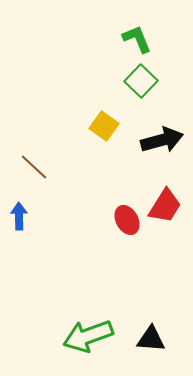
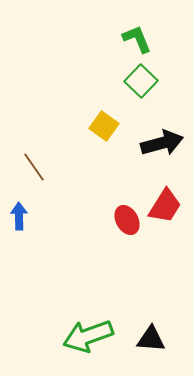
black arrow: moved 3 px down
brown line: rotated 12 degrees clockwise
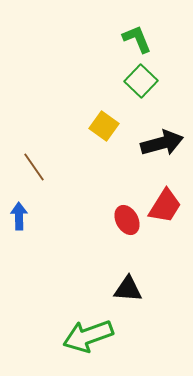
black triangle: moved 23 px left, 50 px up
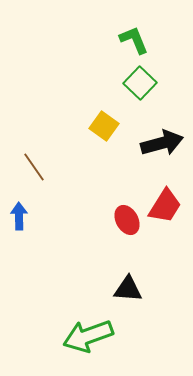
green L-shape: moved 3 px left, 1 px down
green square: moved 1 px left, 2 px down
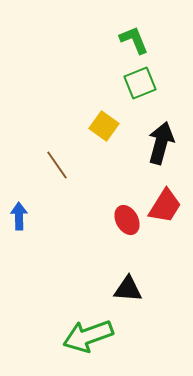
green square: rotated 24 degrees clockwise
black arrow: moved 1 px left; rotated 60 degrees counterclockwise
brown line: moved 23 px right, 2 px up
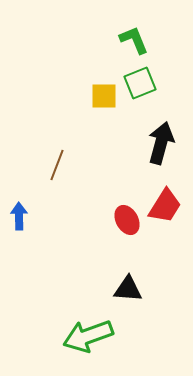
yellow square: moved 30 px up; rotated 36 degrees counterclockwise
brown line: rotated 56 degrees clockwise
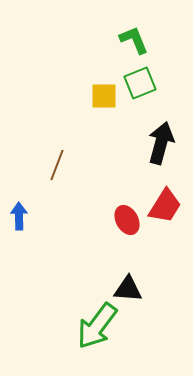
green arrow: moved 9 px right, 10 px up; rotated 33 degrees counterclockwise
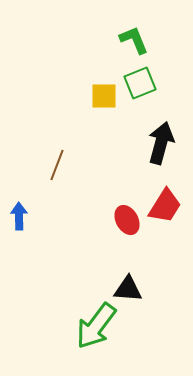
green arrow: moved 1 px left
